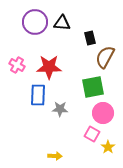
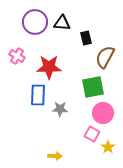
black rectangle: moved 4 px left
pink cross: moved 9 px up
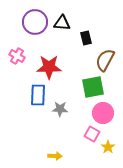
brown semicircle: moved 3 px down
